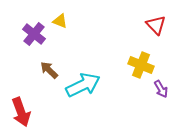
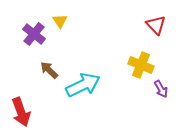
yellow triangle: rotated 35 degrees clockwise
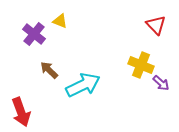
yellow triangle: rotated 35 degrees counterclockwise
purple arrow: moved 6 px up; rotated 18 degrees counterclockwise
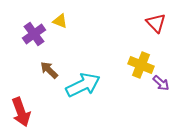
red triangle: moved 2 px up
purple cross: rotated 15 degrees clockwise
